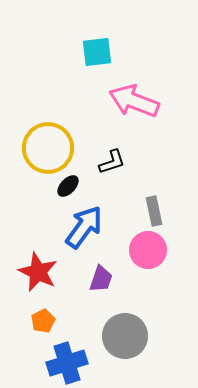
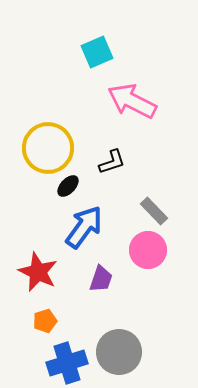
cyan square: rotated 16 degrees counterclockwise
pink arrow: moved 2 px left; rotated 6 degrees clockwise
gray rectangle: rotated 32 degrees counterclockwise
orange pentagon: moved 2 px right; rotated 10 degrees clockwise
gray circle: moved 6 px left, 16 px down
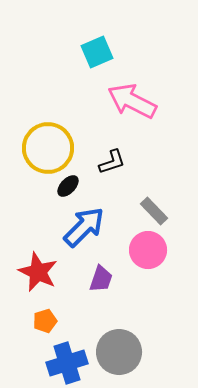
blue arrow: rotated 9 degrees clockwise
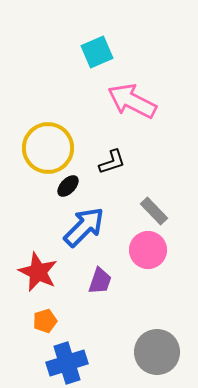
purple trapezoid: moved 1 px left, 2 px down
gray circle: moved 38 px right
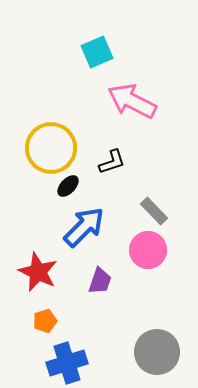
yellow circle: moved 3 px right
